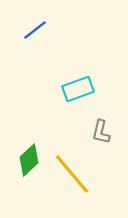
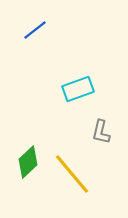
green diamond: moved 1 px left, 2 px down
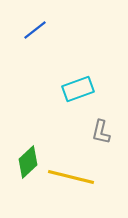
yellow line: moved 1 px left, 3 px down; rotated 36 degrees counterclockwise
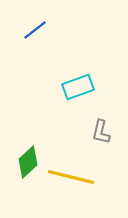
cyan rectangle: moved 2 px up
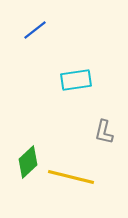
cyan rectangle: moved 2 px left, 7 px up; rotated 12 degrees clockwise
gray L-shape: moved 3 px right
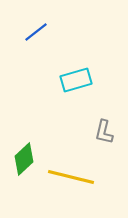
blue line: moved 1 px right, 2 px down
cyan rectangle: rotated 8 degrees counterclockwise
green diamond: moved 4 px left, 3 px up
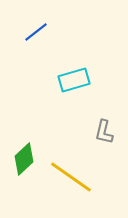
cyan rectangle: moved 2 px left
yellow line: rotated 21 degrees clockwise
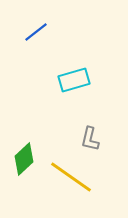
gray L-shape: moved 14 px left, 7 px down
